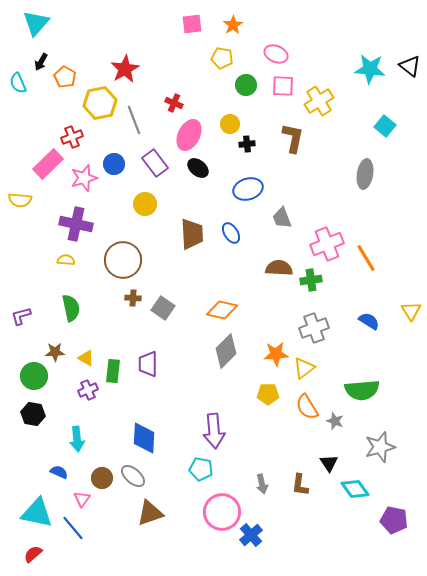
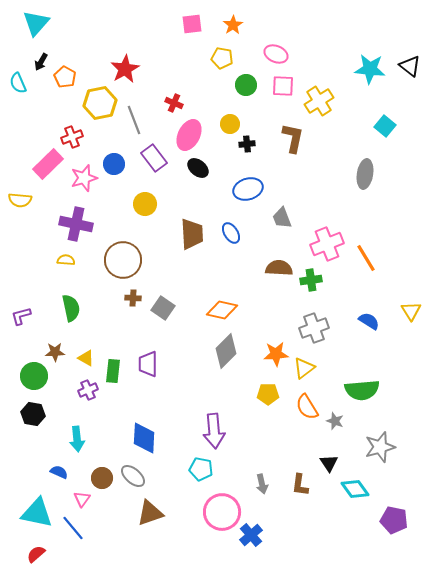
purple rectangle at (155, 163): moved 1 px left, 5 px up
red semicircle at (33, 554): moved 3 px right
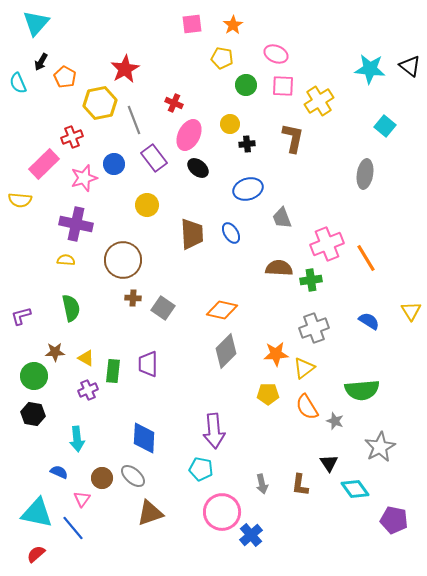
pink rectangle at (48, 164): moved 4 px left
yellow circle at (145, 204): moved 2 px right, 1 px down
gray star at (380, 447): rotated 12 degrees counterclockwise
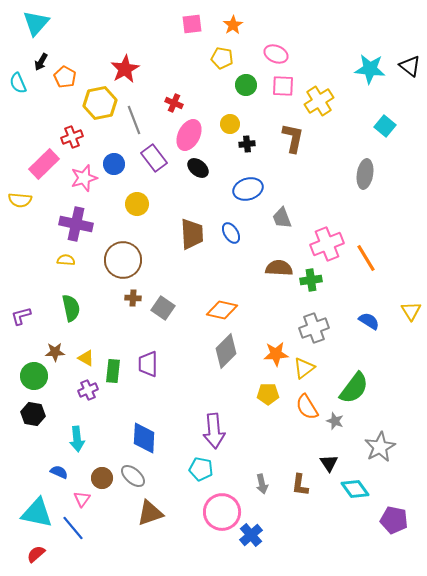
yellow circle at (147, 205): moved 10 px left, 1 px up
green semicircle at (362, 390): moved 8 px left, 2 px up; rotated 48 degrees counterclockwise
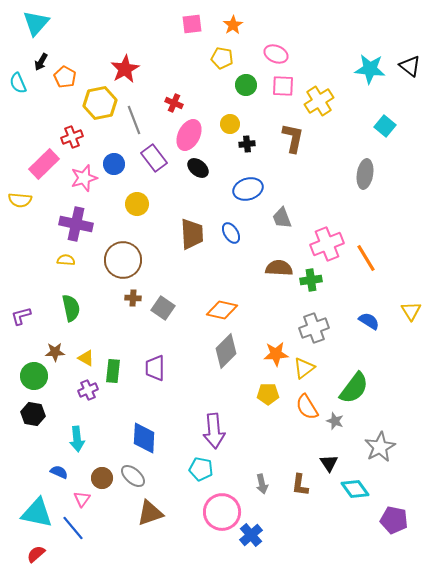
purple trapezoid at (148, 364): moved 7 px right, 4 px down
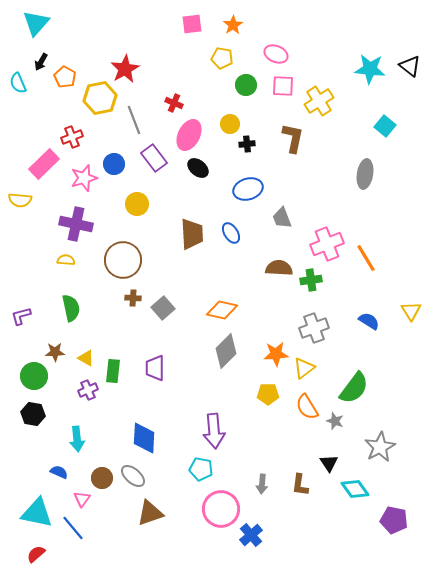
yellow hexagon at (100, 103): moved 5 px up
gray square at (163, 308): rotated 15 degrees clockwise
gray arrow at (262, 484): rotated 18 degrees clockwise
pink circle at (222, 512): moved 1 px left, 3 px up
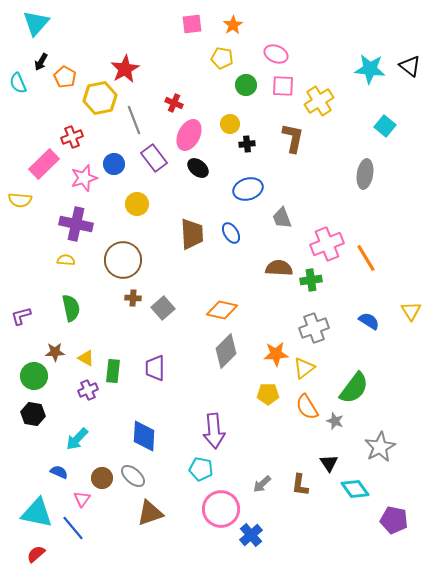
blue diamond at (144, 438): moved 2 px up
cyan arrow at (77, 439): rotated 50 degrees clockwise
gray arrow at (262, 484): rotated 42 degrees clockwise
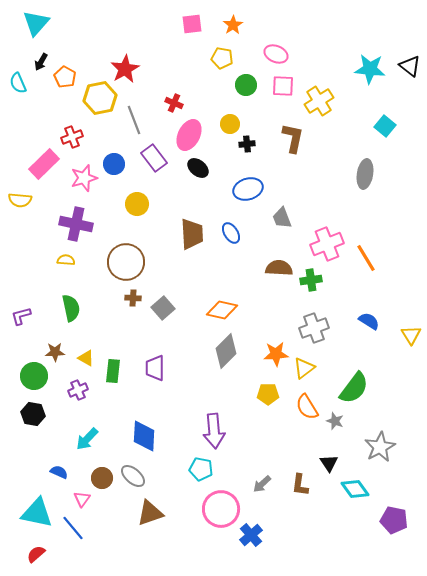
brown circle at (123, 260): moved 3 px right, 2 px down
yellow triangle at (411, 311): moved 24 px down
purple cross at (88, 390): moved 10 px left
cyan arrow at (77, 439): moved 10 px right
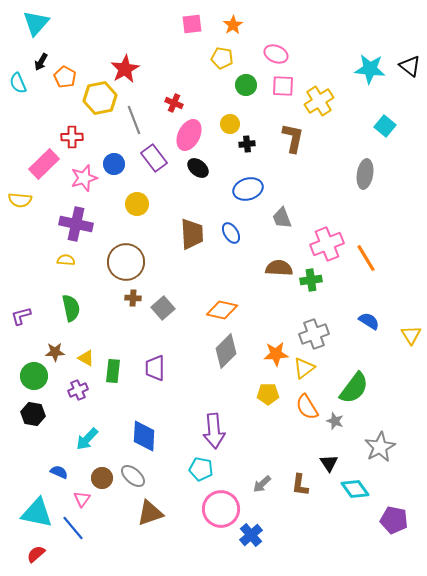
red cross at (72, 137): rotated 20 degrees clockwise
gray cross at (314, 328): moved 6 px down
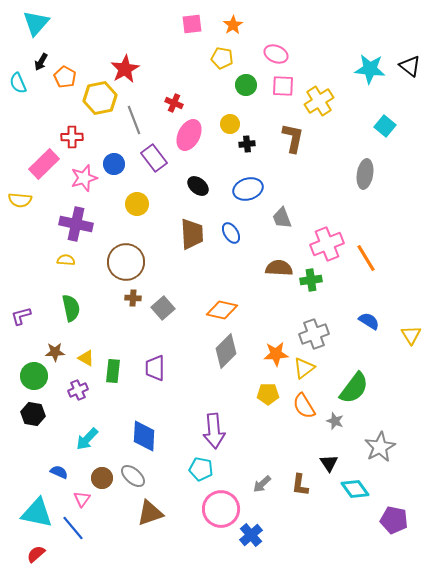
black ellipse at (198, 168): moved 18 px down
orange semicircle at (307, 407): moved 3 px left, 1 px up
